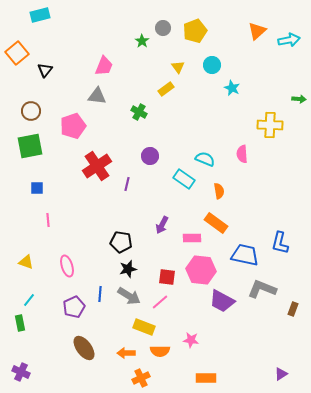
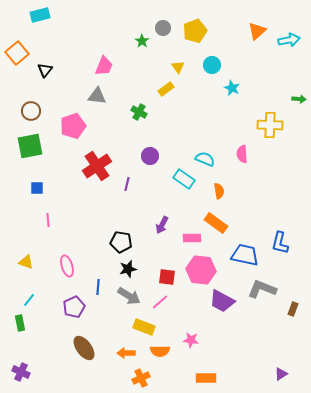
blue line at (100, 294): moved 2 px left, 7 px up
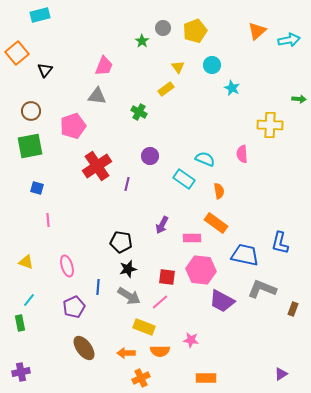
blue square at (37, 188): rotated 16 degrees clockwise
purple cross at (21, 372): rotated 36 degrees counterclockwise
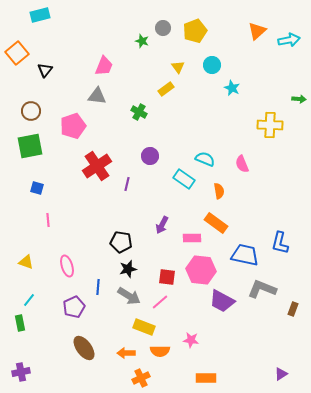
green star at (142, 41): rotated 16 degrees counterclockwise
pink semicircle at (242, 154): moved 10 px down; rotated 18 degrees counterclockwise
